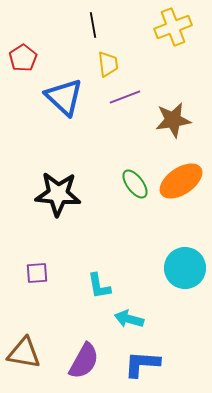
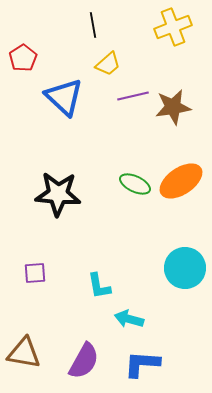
yellow trapezoid: rotated 56 degrees clockwise
purple line: moved 8 px right, 1 px up; rotated 8 degrees clockwise
brown star: moved 13 px up
green ellipse: rotated 28 degrees counterclockwise
purple square: moved 2 px left
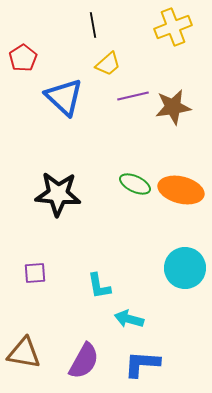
orange ellipse: moved 9 px down; rotated 48 degrees clockwise
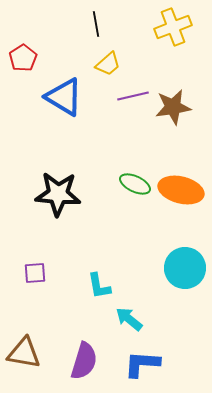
black line: moved 3 px right, 1 px up
blue triangle: rotated 12 degrees counterclockwise
cyan arrow: rotated 24 degrees clockwise
purple semicircle: rotated 12 degrees counterclockwise
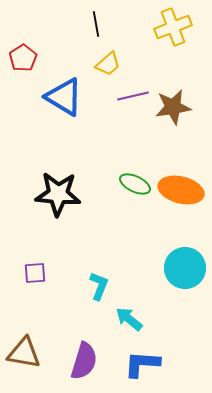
cyan L-shape: rotated 148 degrees counterclockwise
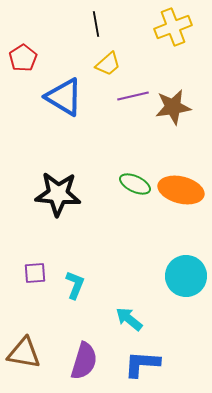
cyan circle: moved 1 px right, 8 px down
cyan L-shape: moved 24 px left, 1 px up
